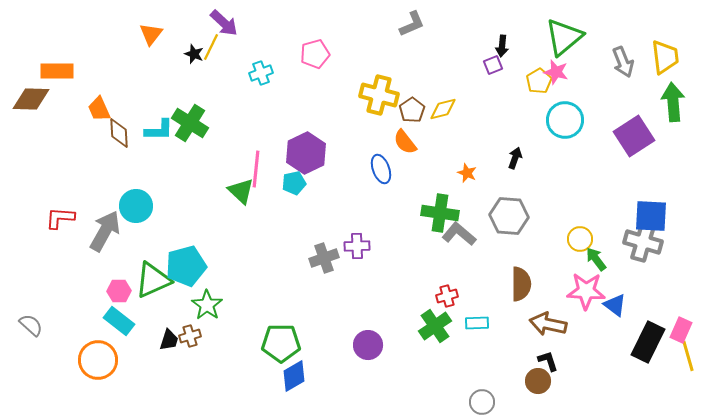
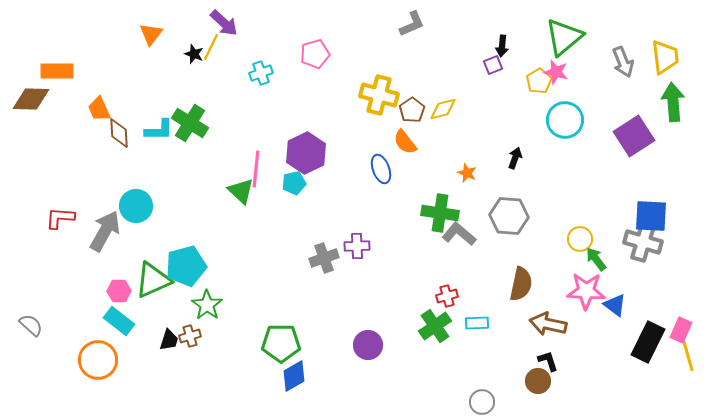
brown semicircle at (521, 284): rotated 12 degrees clockwise
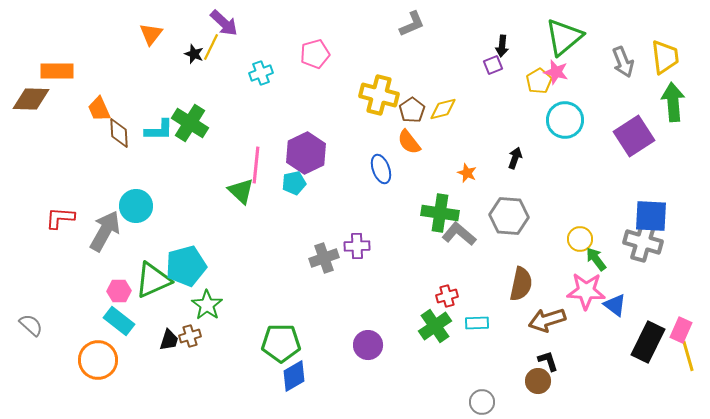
orange semicircle at (405, 142): moved 4 px right
pink line at (256, 169): moved 4 px up
brown arrow at (548, 324): moved 1 px left, 4 px up; rotated 30 degrees counterclockwise
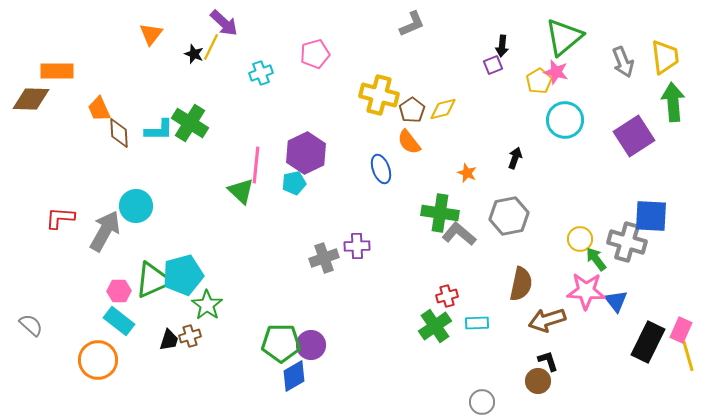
gray hexagon at (509, 216): rotated 15 degrees counterclockwise
gray cross at (643, 242): moved 16 px left
cyan pentagon at (186, 266): moved 3 px left, 9 px down
blue triangle at (615, 305): moved 1 px right, 4 px up; rotated 15 degrees clockwise
purple circle at (368, 345): moved 57 px left
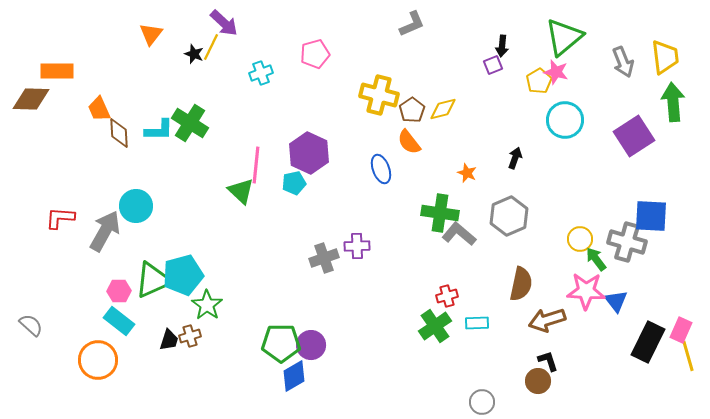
purple hexagon at (306, 153): moved 3 px right; rotated 9 degrees counterclockwise
gray hexagon at (509, 216): rotated 12 degrees counterclockwise
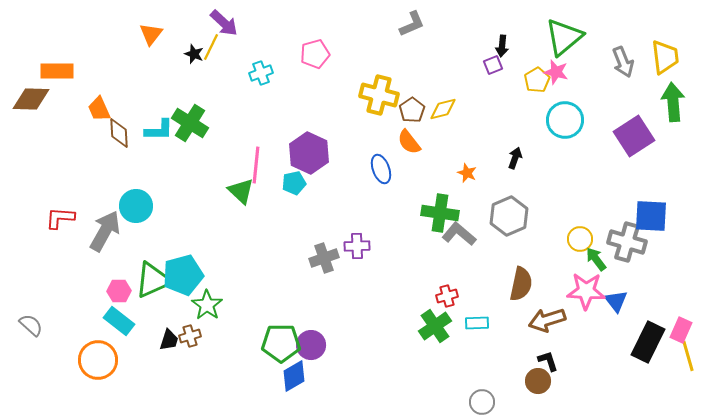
yellow pentagon at (539, 81): moved 2 px left, 1 px up
